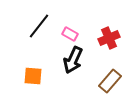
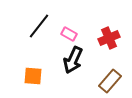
pink rectangle: moved 1 px left
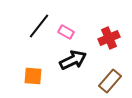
pink rectangle: moved 3 px left, 2 px up
black arrow: rotated 140 degrees counterclockwise
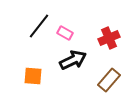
pink rectangle: moved 1 px left, 1 px down
brown rectangle: moved 1 px left, 1 px up
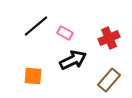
black line: moved 3 px left; rotated 12 degrees clockwise
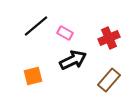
orange square: rotated 18 degrees counterclockwise
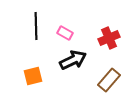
black line: rotated 52 degrees counterclockwise
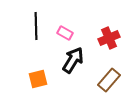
black arrow: rotated 32 degrees counterclockwise
orange square: moved 5 px right, 3 px down
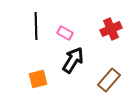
red cross: moved 2 px right, 9 px up
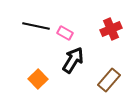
black line: rotated 76 degrees counterclockwise
orange square: rotated 30 degrees counterclockwise
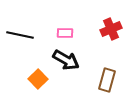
black line: moved 16 px left, 9 px down
pink rectangle: rotated 28 degrees counterclockwise
black arrow: moved 7 px left; rotated 88 degrees clockwise
brown rectangle: moved 2 px left; rotated 25 degrees counterclockwise
